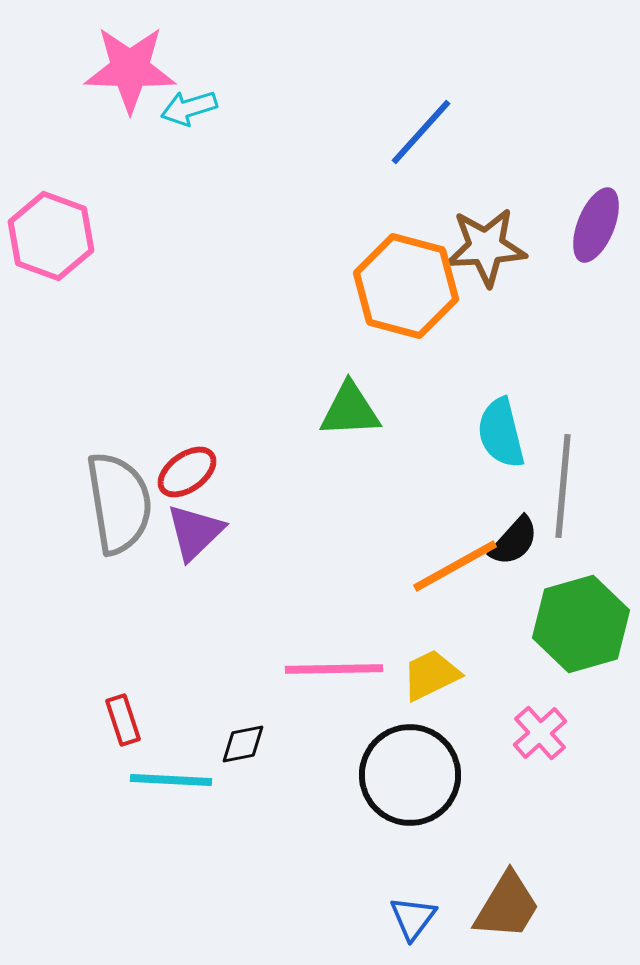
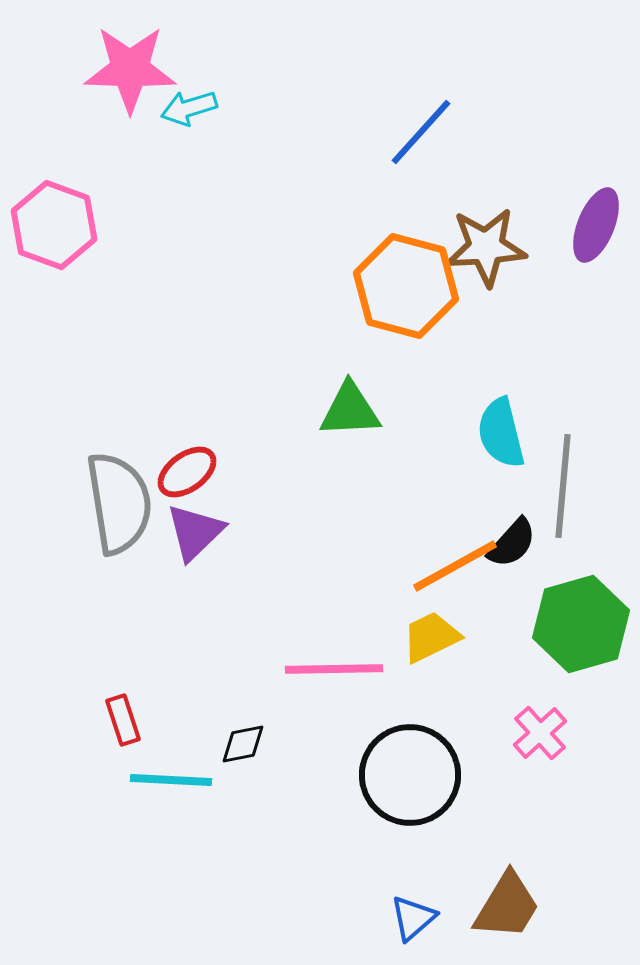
pink hexagon: moved 3 px right, 11 px up
black semicircle: moved 2 px left, 2 px down
yellow trapezoid: moved 38 px up
blue triangle: rotated 12 degrees clockwise
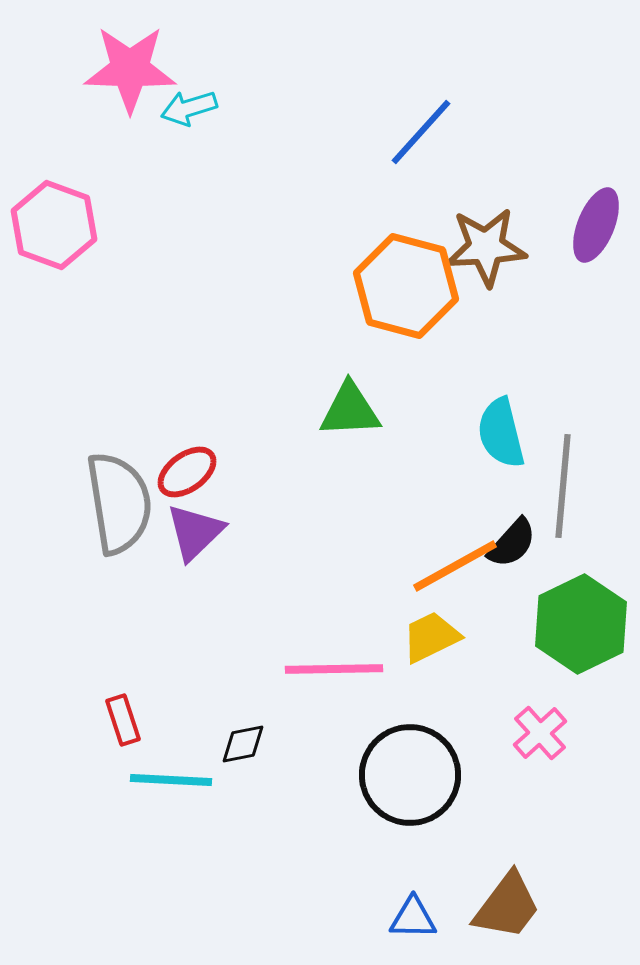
green hexagon: rotated 10 degrees counterclockwise
brown trapezoid: rotated 6 degrees clockwise
blue triangle: rotated 42 degrees clockwise
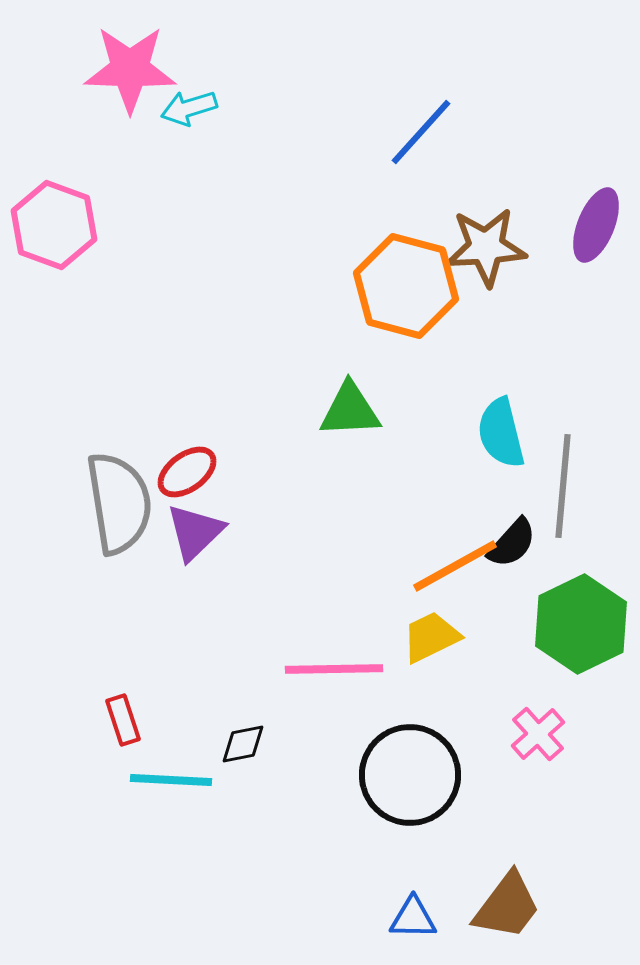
pink cross: moved 2 px left, 1 px down
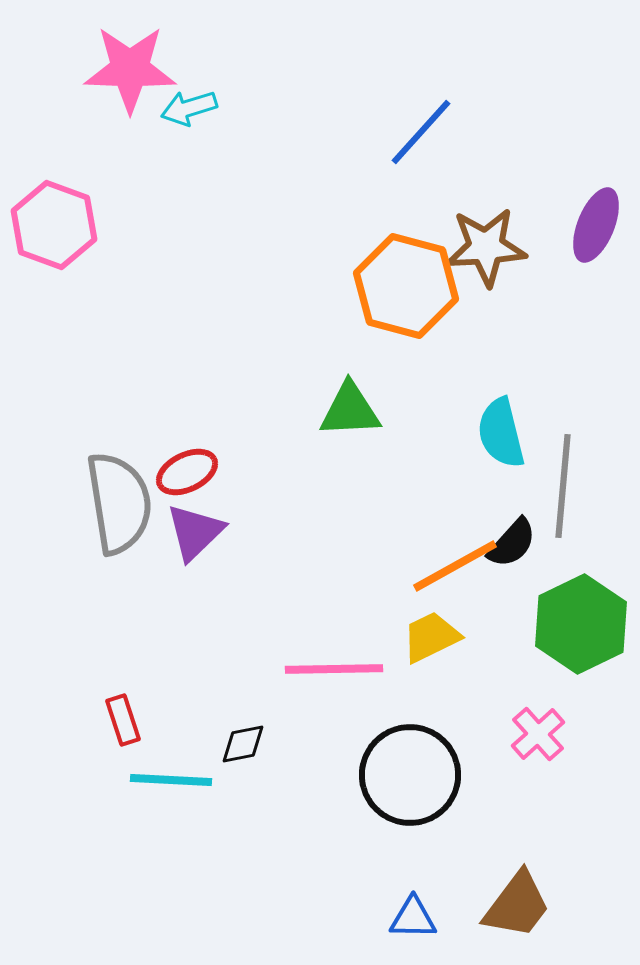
red ellipse: rotated 10 degrees clockwise
brown trapezoid: moved 10 px right, 1 px up
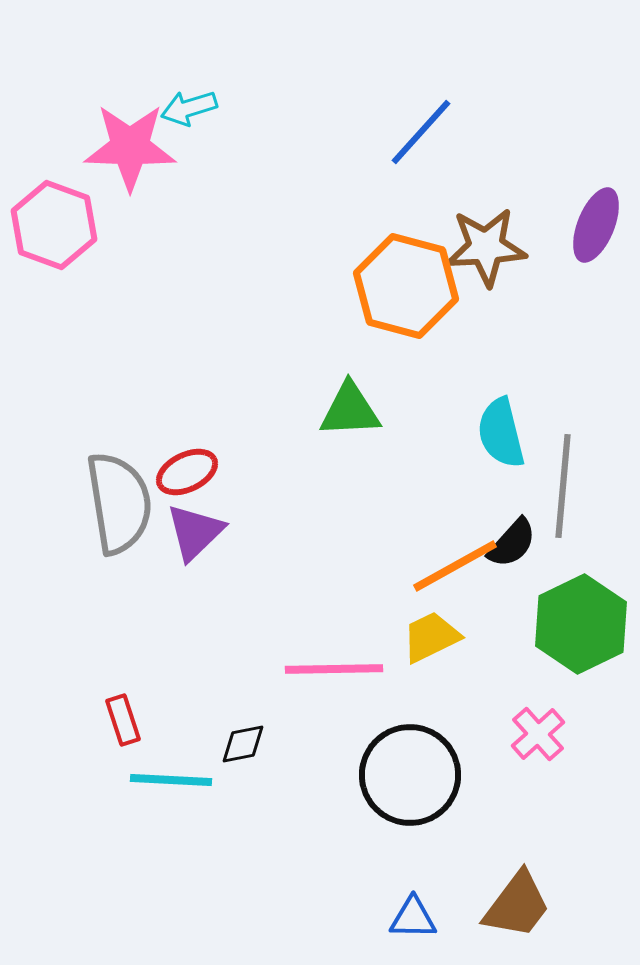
pink star: moved 78 px down
